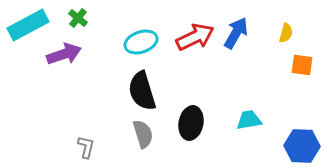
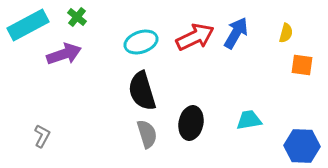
green cross: moved 1 px left, 1 px up
gray semicircle: moved 4 px right
gray L-shape: moved 44 px left, 11 px up; rotated 15 degrees clockwise
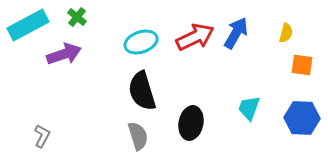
cyan trapezoid: moved 12 px up; rotated 60 degrees counterclockwise
gray semicircle: moved 9 px left, 2 px down
blue hexagon: moved 28 px up
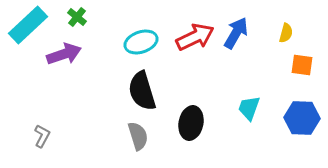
cyan rectangle: rotated 15 degrees counterclockwise
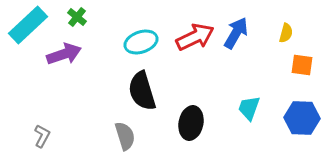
gray semicircle: moved 13 px left
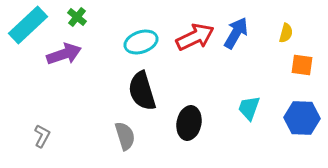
black ellipse: moved 2 px left
